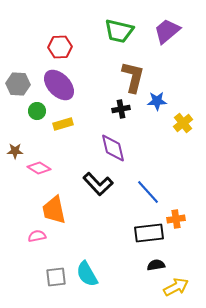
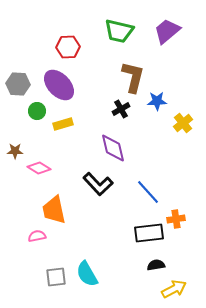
red hexagon: moved 8 px right
black cross: rotated 18 degrees counterclockwise
yellow arrow: moved 2 px left, 2 px down
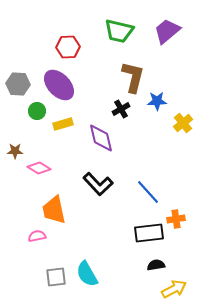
purple diamond: moved 12 px left, 10 px up
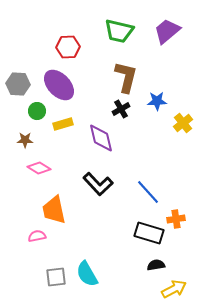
brown L-shape: moved 7 px left
brown star: moved 10 px right, 11 px up
black rectangle: rotated 24 degrees clockwise
